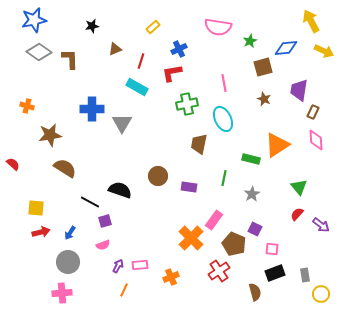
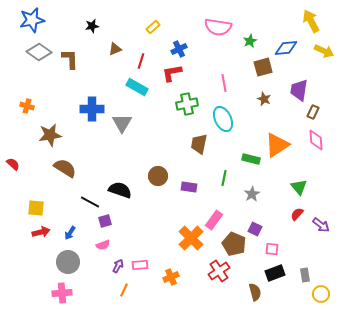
blue star at (34, 20): moved 2 px left
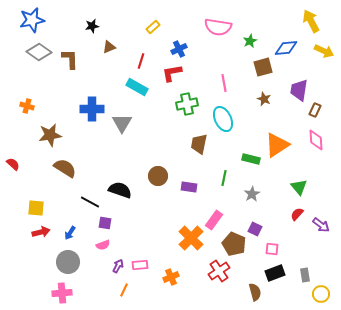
brown triangle at (115, 49): moved 6 px left, 2 px up
brown rectangle at (313, 112): moved 2 px right, 2 px up
purple square at (105, 221): moved 2 px down; rotated 24 degrees clockwise
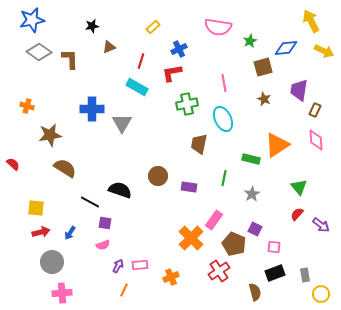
pink square at (272, 249): moved 2 px right, 2 px up
gray circle at (68, 262): moved 16 px left
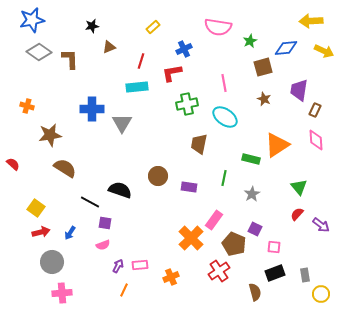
yellow arrow at (311, 21): rotated 65 degrees counterclockwise
blue cross at (179, 49): moved 5 px right
cyan rectangle at (137, 87): rotated 35 degrees counterclockwise
cyan ellipse at (223, 119): moved 2 px right, 2 px up; rotated 30 degrees counterclockwise
yellow square at (36, 208): rotated 30 degrees clockwise
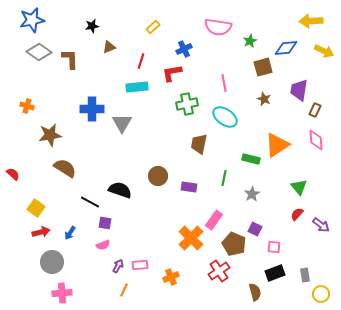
red semicircle at (13, 164): moved 10 px down
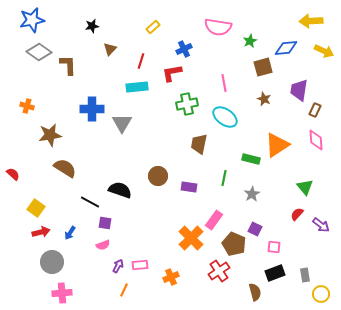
brown triangle at (109, 47): moved 1 px right, 2 px down; rotated 24 degrees counterclockwise
brown L-shape at (70, 59): moved 2 px left, 6 px down
green triangle at (299, 187): moved 6 px right
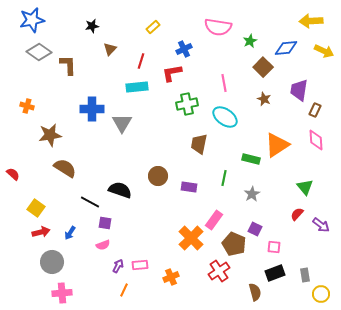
brown square at (263, 67): rotated 30 degrees counterclockwise
